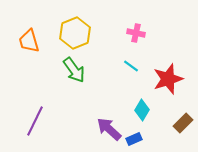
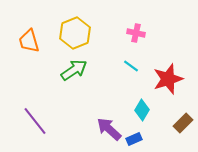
green arrow: rotated 88 degrees counterclockwise
purple line: rotated 64 degrees counterclockwise
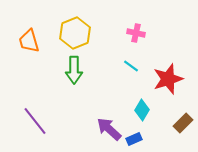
green arrow: rotated 124 degrees clockwise
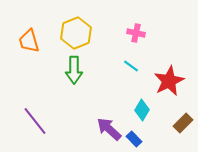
yellow hexagon: moved 1 px right
red star: moved 1 px right, 2 px down; rotated 8 degrees counterclockwise
blue rectangle: rotated 70 degrees clockwise
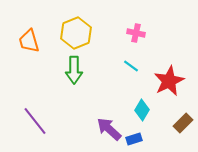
blue rectangle: rotated 63 degrees counterclockwise
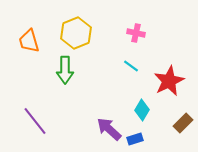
green arrow: moved 9 px left
blue rectangle: moved 1 px right
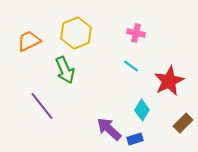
orange trapezoid: rotated 80 degrees clockwise
green arrow: rotated 24 degrees counterclockwise
purple line: moved 7 px right, 15 px up
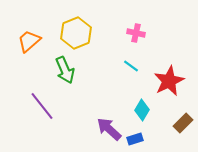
orange trapezoid: rotated 15 degrees counterclockwise
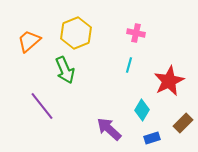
cyan line: moved 2 px left, 1 px up; rotated 70 degrees clockwise
blue rectangle: moved 17 px right, 1 px up
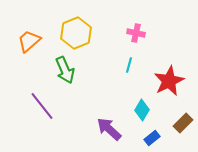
blue rectangle: rotated 21 degrees counterclockwise
